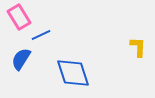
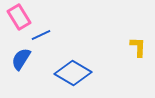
blue diamond: rotated 42 degrees counterclockwise
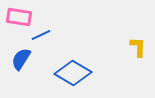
pink rectangle: rotated 50 degrees counterclockwise
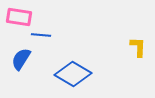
blue line: rotated 30 degrees clockwise
blue diamond: moved 1 px down
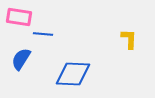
blue line: moved 2 px right, 1 px up
yellow L-shape: moved 9 px left, 8 px up
blue diamond: rotated 27 degrees counterclockwise
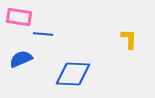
blue semicircle: rotated 35 degrees clockwise
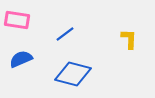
pink rectangle: moved 2 px left, 3 px down
blue line: moved 22 px right; rotated 42 degrees counterclockwise
blue diamond: rotated 12 degrees clockwise
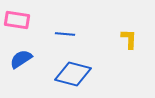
blue line: rotated 42 degrees clockwise
blue semicircle: rotated 10 degrees counterclockwise
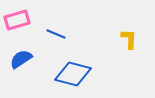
pink rectangle: rotated 25 degrees counterclockwise
blue line: moved 9 px left; rotated 18 degrees clockwise
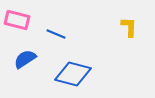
pink rectangle: rotated 30 degrees clockwise
yellow L-shape: moved 12 px up
blue semicircle: moved 4 px right
